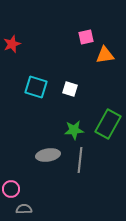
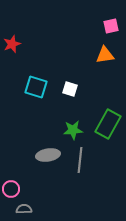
pink square: moved 25 px right, 11 px up
green star: moved 1 px left
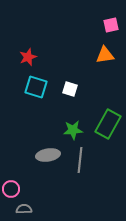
pink square: moved 1 px up
red star: moved 16 px right, 13 px down
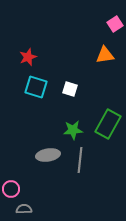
pink square: moved 4 px right, 1 px up; rotated 21 degrees counterclockwise
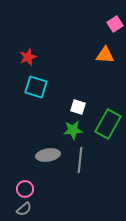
orange triangle: rotated 12 degrees clockwise
white square: moved 8 px right, 18 px down
pink circle: moved 14 px right
gray semicircle: rotated 140 degrees clockwise
